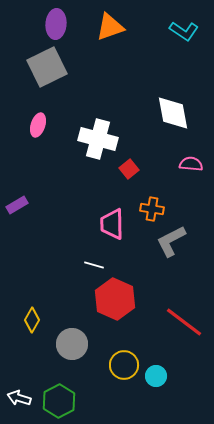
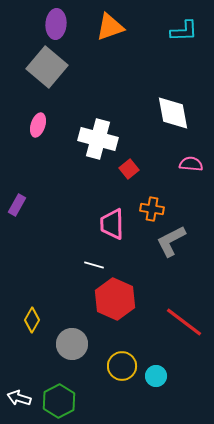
cyan L-shape: rotated 36 degrees counterclockwise
gray square: rotated 24 degrees counterclockwise
purple rectangle: rotated 30 degrees counterclockwise
yellow circle: moved 2 px left, 1 px down
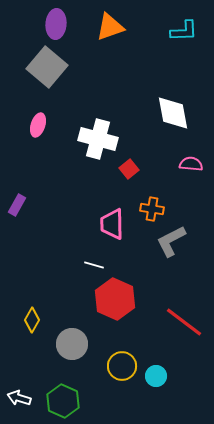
green hexagon: moved 4 px right; rotated 8 degrees counterclockwise
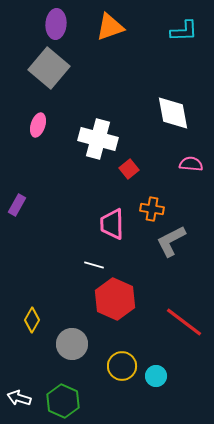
gray square: moved 2 px right, 1 px down
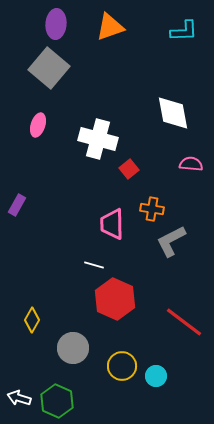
gray circle: moved 1 px right, 4 px down
green hexagon: moved 6 px left
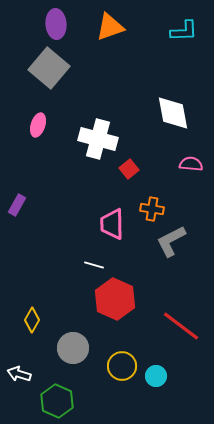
purple ellipse: rotated 8 degrees counterclockwise
red line: moved 3 px left, 4 px down
white arrow: moved 24 px up
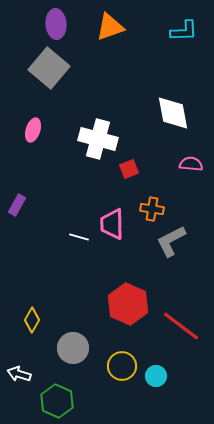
pink ellipse: moved 5 px left, 5 px down
red square: rotated 18 degrees clockwise
white line: moved 15 px left, 28 px up
red hexagon: moved 13 px right, 5 px down
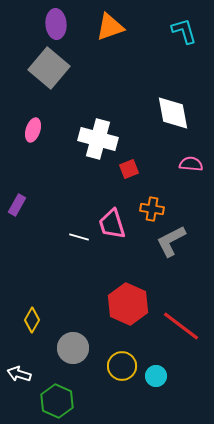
cyan L-shape: rotated 104 degrees counterclockwise
pink trapezoid: rotated 16 degrees counterclockwise
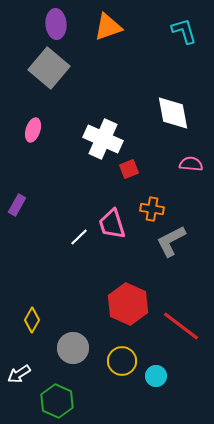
orange triangle: moved 2 px left
white cross: moved 5 px right; rotated 9 degrees clockwise
white line: rotated 60 degrees counterclockwise
yellow circle: moved 5 px up
white arrow: rotated 50 degrees counterclockwise
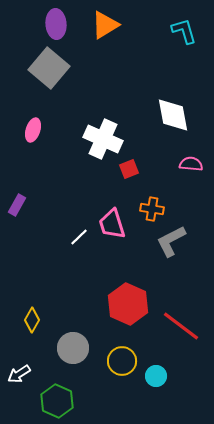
orange triangle: moved 3 px left, 2 px up; rotated 12 degrees counterclockwise
white diamond: moved 2 px down
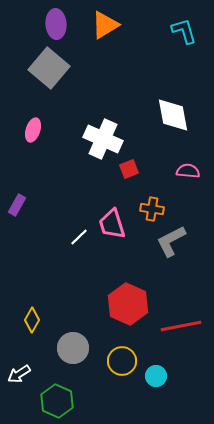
pink semicircle: moved 3 px left, 7 px down
red line: rotated 48 degrees counterclockwise
